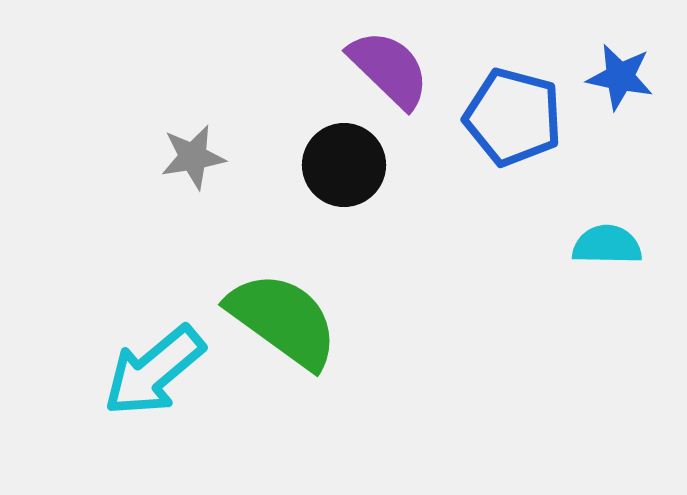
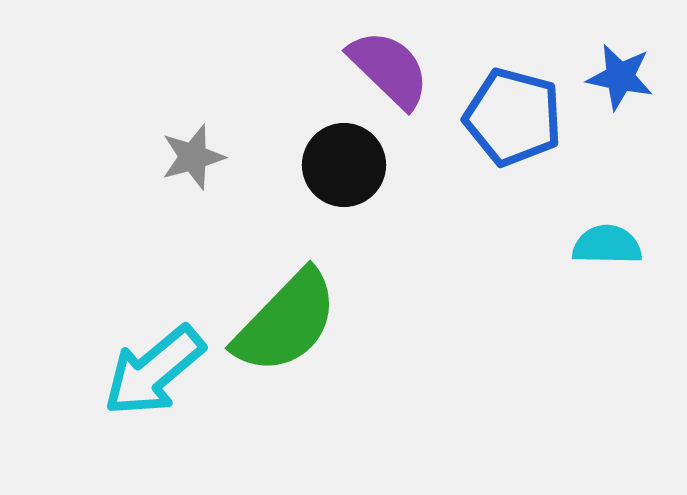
gray star: rotated 6 degrees counterclockwise
green semicircle: moved 3 px right, 2 px down; rotated 98 degrees clockwise
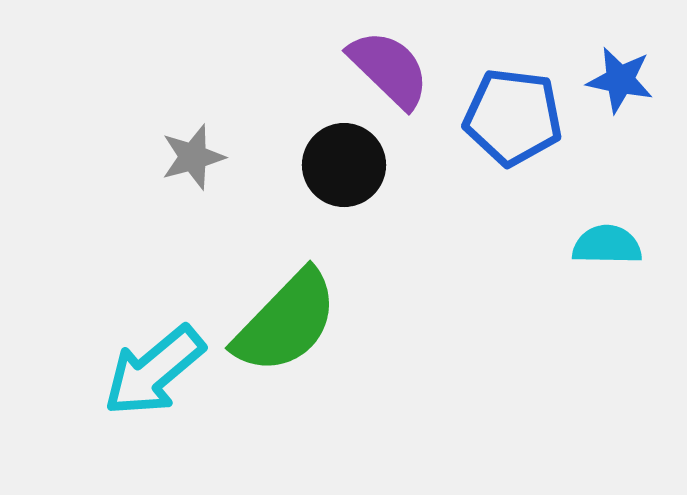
blue star: moved 3 px down
blue pentagon: rotated 8 degrees counterclockwise
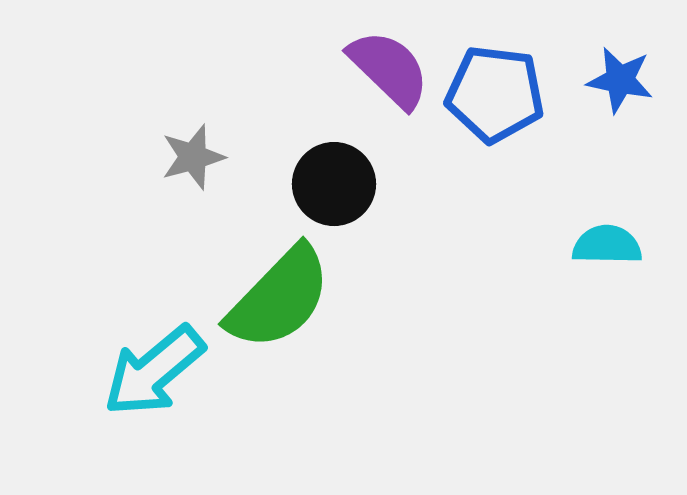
blue pentagon: moved 18 px left, 23 px up
black circle: moved 10 px left, 19 px down
green semicircle: moved 7 px left, 24 px up
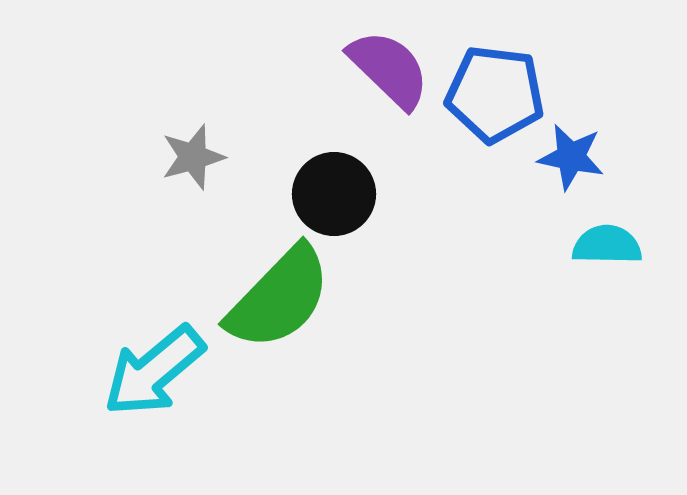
blue star: moved 49 px left, 77 px down
black circle: moved 10 px down
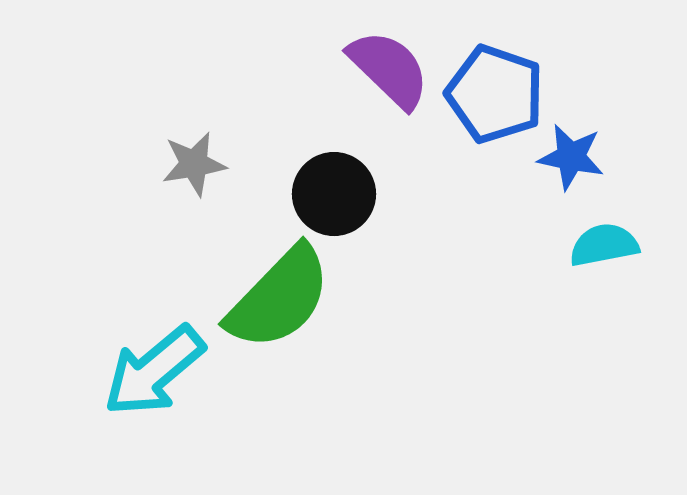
blue pentagon: rotated 12 degrees clockwise
gray star: moved 1 px right, 7 px down; rotated 6 degrees clockwise
cyan semicircle: moved 3 px left; rotated 12 degrees counterclockwise
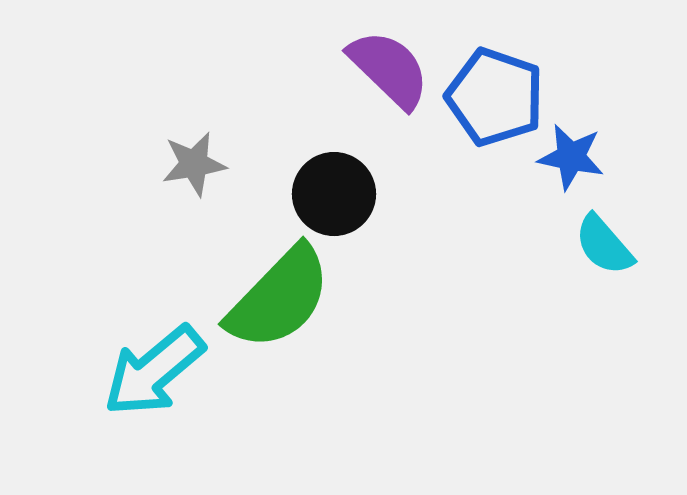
blue pentagon: moved 3 px down
cyan semicircle: rotated 120 degrees counterclockwise
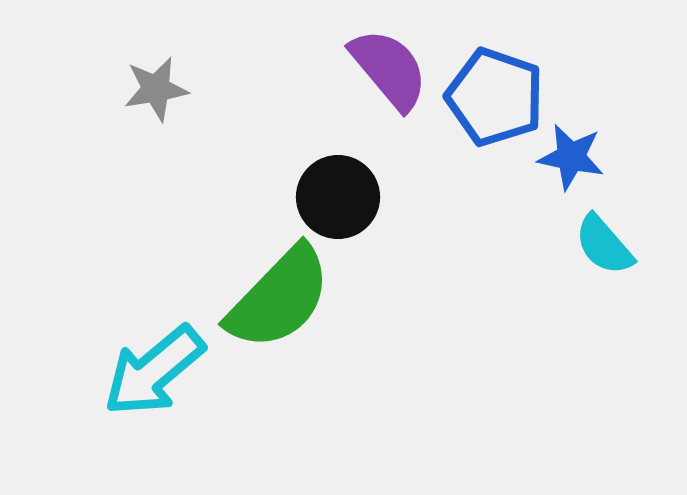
purple semicircle: rotated 6 degrees clockwise
gray star: moved 38 px left, 75 px up
black circle: moved 4 px right, 3 px down
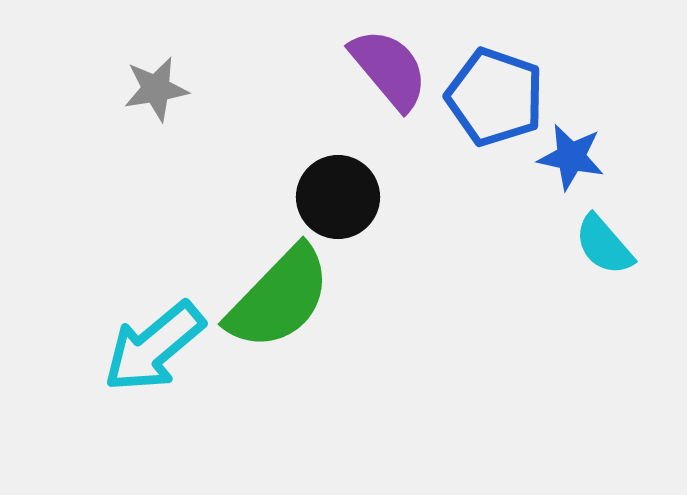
cyan arrow: moved 24 px up
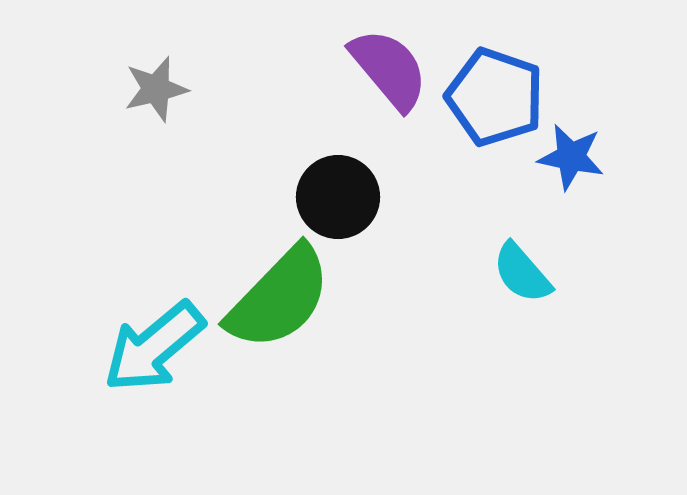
gray star: rotated 4 degrees counterclockwise
cyan semicircle: moved 82 px left, 28 px down
